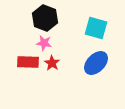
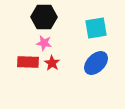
black hexagon: moved 1 px left, 1 px up; rotated 20 degrees counterclockwise
cyan square: rotated 25 degrees counterclockwise
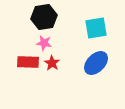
black hexagon: rotated 10 degrees counterclockwise
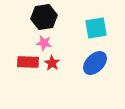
blue ellipse: moved 1 px left
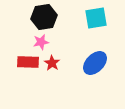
cyan square: moved 10 px up
pink star: moved 3 px left, 1 px up; rotated 21 degrees counterclockwise
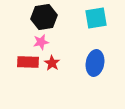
blue ellipse: rotated 35 degrees counterclockwise
